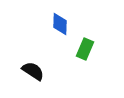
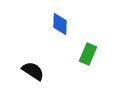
green rectangle: moved 3 px right, 5 px down
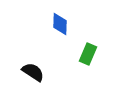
black semicircle: moved 1 px down
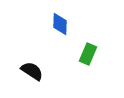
black semicircle: moved 1 px left, 1 px up
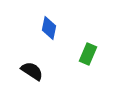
blue diamond: moved 11 px left, 4 px down; rotated 10 degrees clockwise
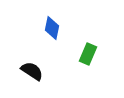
blue diamond: moved 3 px right
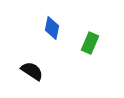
green rectangle: moved 2 px right, 11 px up
